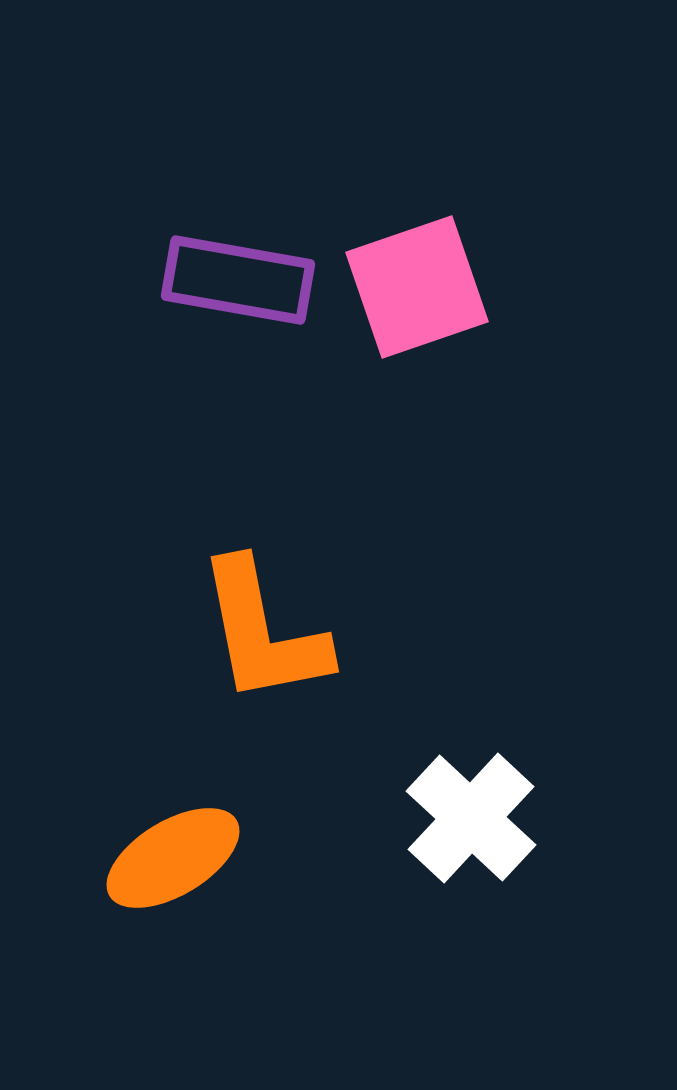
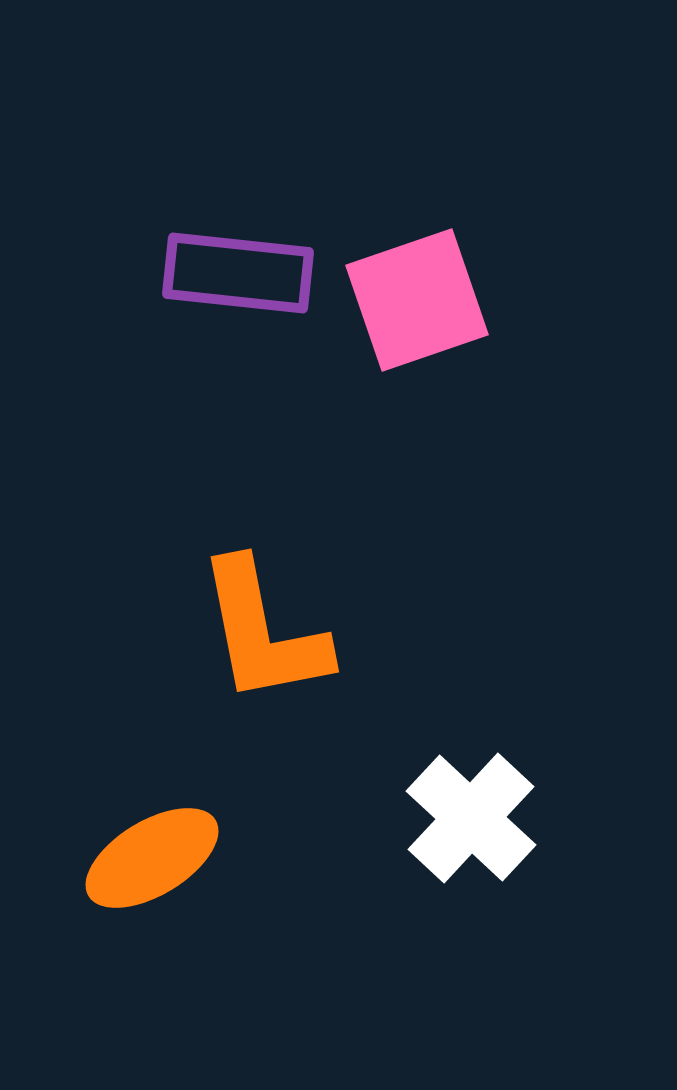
purple rectangle: moved 7 px up; rotated 4 degrees counterclockwise
pink square: moved 13 px down
orange ellipse: moved 21 px left
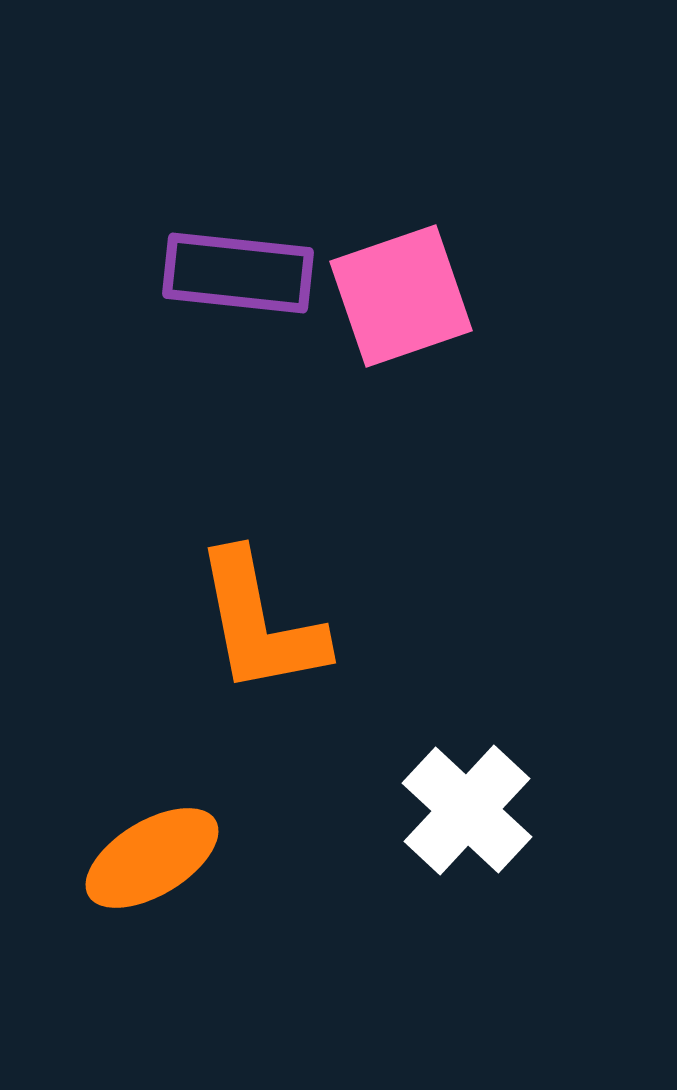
pink square: moved 16 px left, 4 px up
orange L-shape: moved 3 px left, 9 px up
white cross: moved 4 px left, 8 px up
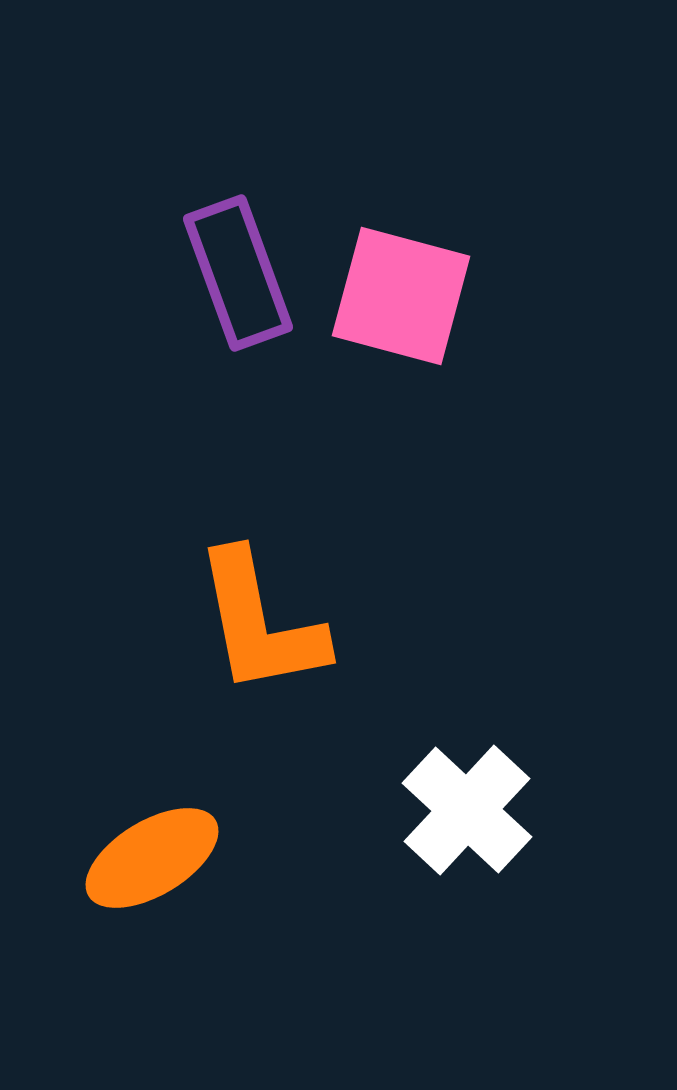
purple rectangle: rotated 64 degrees clockwise
pink square: rotated 34 degrees clockwise
